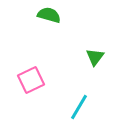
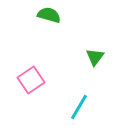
pink square: rotated 8 degrees counterclockwise
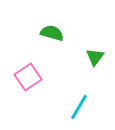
green semicircle: moved 3 px right, 18 px down
pink square: moved 3 px left, 3 px up
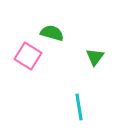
pink square: moved 21 px up; rotated 24 degrees counterclockwise
cyan line: rotated 40 degrees counterclockwise
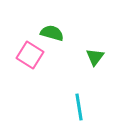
pink square: moved 2 px right, 1 px up
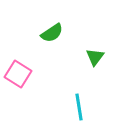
green semicircle: rotated 130 degrees clockwise
pink square: moved 12 px left, 19 px down
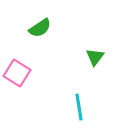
green semicircle: moved 12 px left, 5 px up
pink square: moved 1 px left, 1 px up
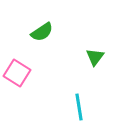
green semicircle: moved 2 px right, 4 px down
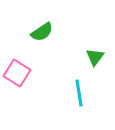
cyan line: moved 14 px up
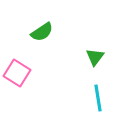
cyan line: moved 19 px right, 5 px down
